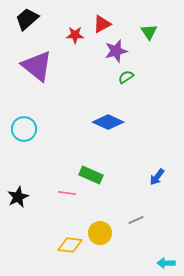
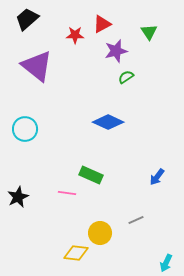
cyan circle: moved 1 px right
yellow diamond: moved 6 px right, 8 px down
cyan arrow: rotated 66 degrees counterclockwise
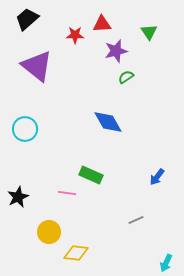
red triangle: rotated 24 degrees clockwise
blue diamond: rotated 36 degrees clockwise
yellow circle: moved 51 px left, 1 px up
